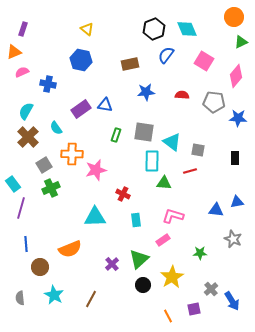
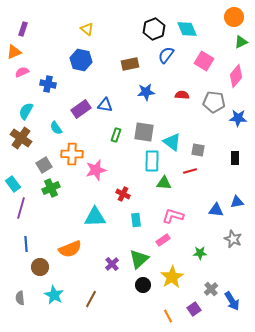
brown cross at (28, 137): moved 7 px left, 1 px down; rotated 10 degrees counterclockwise
purple square at (194, 309): rotated 24 degrees counterclockwise
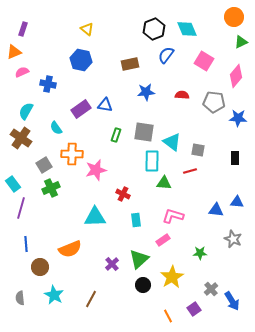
blue triangle at (237, 202): rotated 16 degrees clockwise
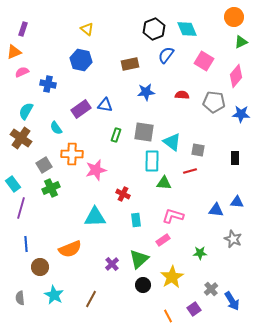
blue star at (238, 118): moved 3 px right, 4 px up
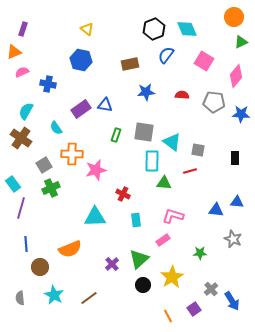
brown line at (91, 299): moved 2 px left, 1 px up; rotated 24 degrees clockwise
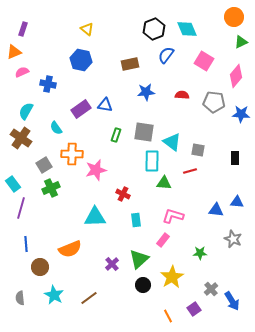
pink rectangle at (163, 240): rotated 16 degrees counterclockwise
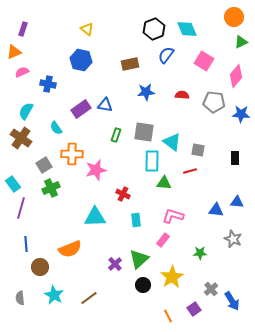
purple cross at (112, 264): moved 3 px right
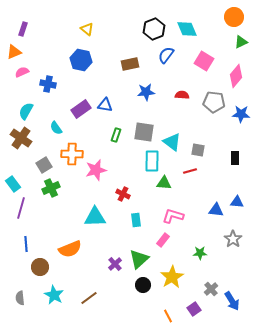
gray star at (233, 239): rotated 12 degrees clockwise
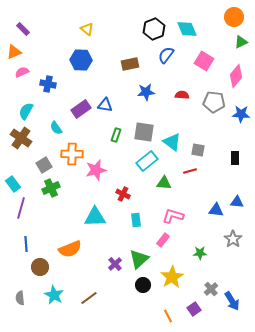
purple rectangle at (23, 29): rotated 64 degrees counterclockwise
blue hexagon at (81, 60): rotated 10 degrees counterclockwise
cyan rectangle at (152, 161): moved 5 px left; rotated 50 degrees clockwise
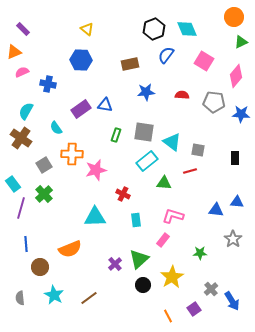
green cross at (51, 188): moved 7 px left, 6 px down; rotated 18 degrees counterclockwise
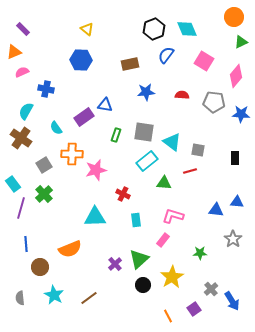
blue cross at (48, 84): moved 2 px left, 5 px down
purple rectangle at (81, 109): moved 3 px right, 8 px down
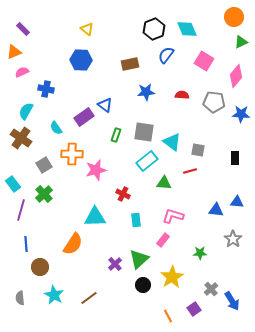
blue triangle at (105, 105): rotated 28 degrees clockwise
purple line at (21, 208): moved 2 px down
orange semicircle at (70, 249): moved 3 px right, 5 px up; rotated 35 degrees counterclockwise
